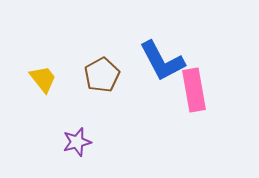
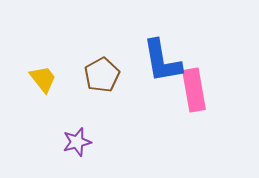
blue L-shape: rotated 18 degrees clockwise
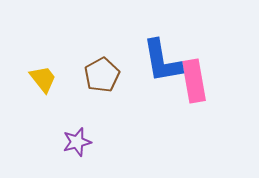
pink rectangle: moved 9 px up
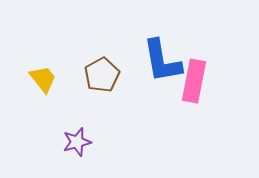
pink rectangle: rotated 21 degrees clockwise
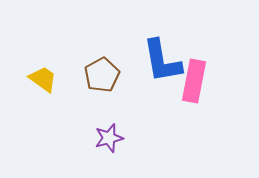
yellow trapezoid: rotated 16 degrees counterclockwise
purple star: moved 32 px right, 4 px up
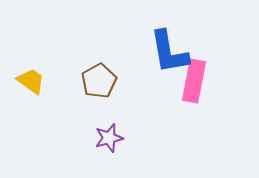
blue L-shape: moved 7 px right, 9 px up
brown pentagon: moved 3 px left, 6 px down
yellow trapezoid: moved 12 px left, 2 px down
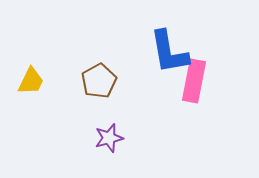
yellow trapezoid: rotated 80 degrees clockwise
